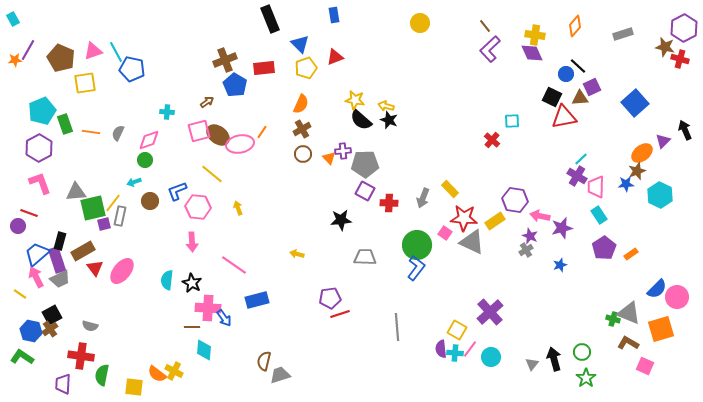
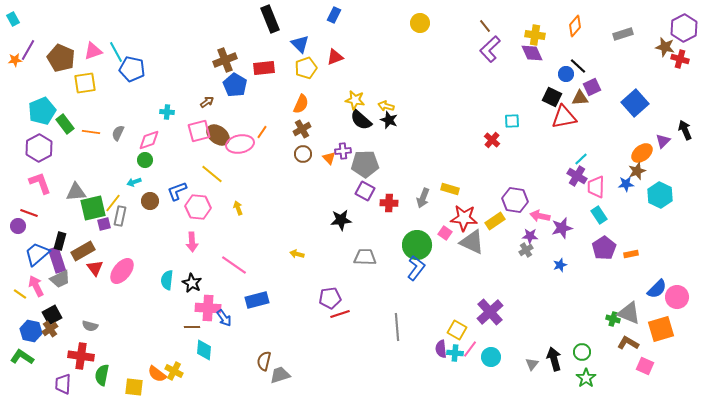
blue rectangle at (334, 15): rotated 35 degrees clockwise
green rectangle at (65, 124): rotated 18 degrees counterclockwise
yellow rectangle at (450, 189): rotated 30 degrees counterclockwise
purple star at (530, 236): rotated 21 degrees counterclockwise
orange rectangle at (631, 254): rotated 24 degrees clockwise
pink arrow at (36, 277): moved 9 px down
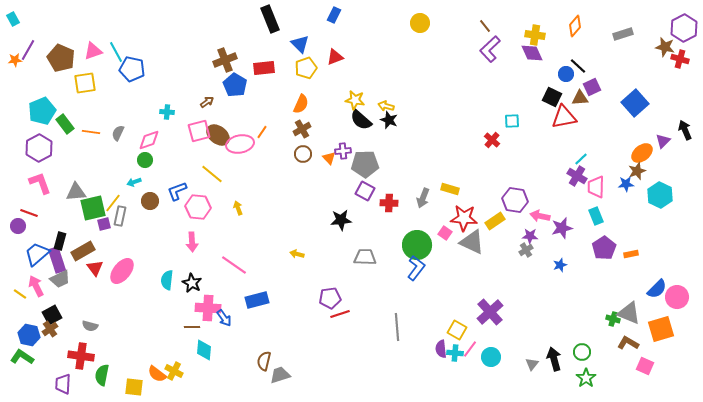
cyan rectangle at (599, 215): moved 3 px left, 1 px down; rotated 12 degrees clockwise
blue hexagon at (31, 331): moved 2 px left, 4 px down
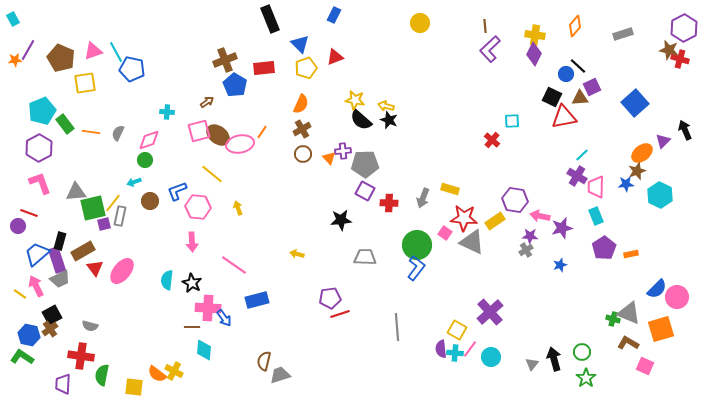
brown line at (485, 26): rotated 32 degrees clockwise
brown star at (665, 47): moved 4 px right, 3 px down
purple diamond at (532, 53): moved 2 px right, 1 px down; rotated 50 degrees clockwise
cyan line at (581, 159): moved 1 px right, 4 px up
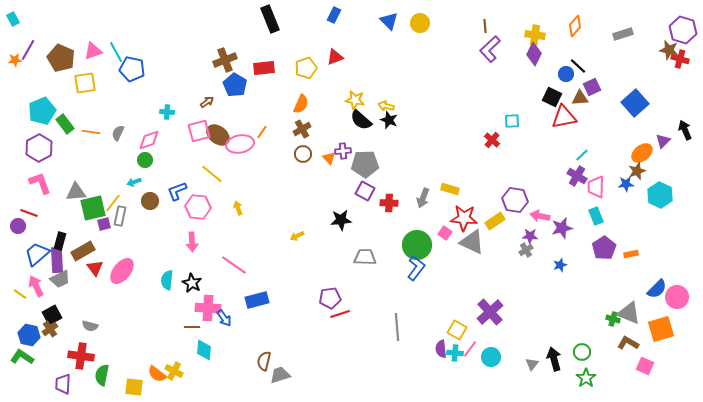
purple hexagon at (684, 28): moved 1 px left, 2 px down; rotated 16 degrees counterclockwise
blue triangle at (300, 44): moved 89 px right, 23 px up
yellow arrow at (297, 254): moved 18 px up; rotated 40 degrees counterclockwise
purple rectangle at (57, 260): rotated 15 degrees clockwise
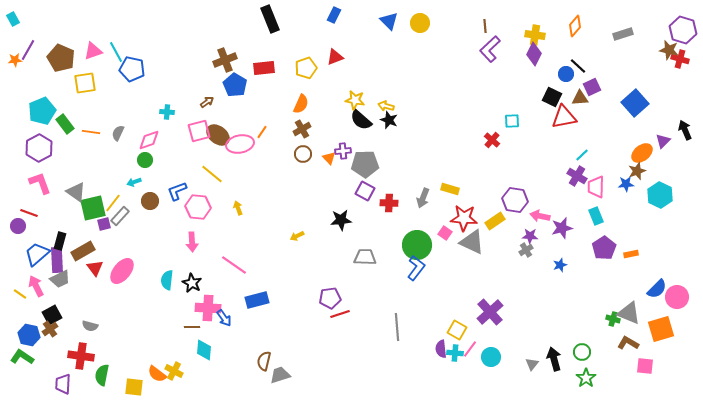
gray triangle at (76, 192): rotated 40 degrees clockwise
gray rectangle at (120, 216): rotated 30 degrees clockwise
pink square at (645, 366): rotated 18 degrees counterclockwise
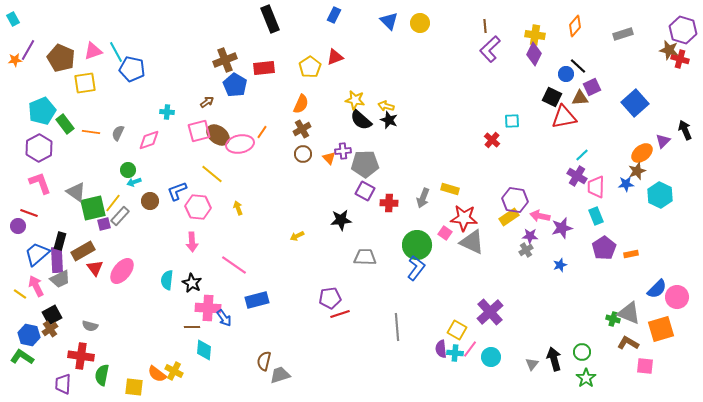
yellow pentagon at (306, 68): moved 4 px right, 1 px up; rotated 15 degrees counterclockwise
green circle at (145, 160): moved 17 px left, 10 px down
yellow rectangle at (495, 221): moved 14 px right, 4 px up
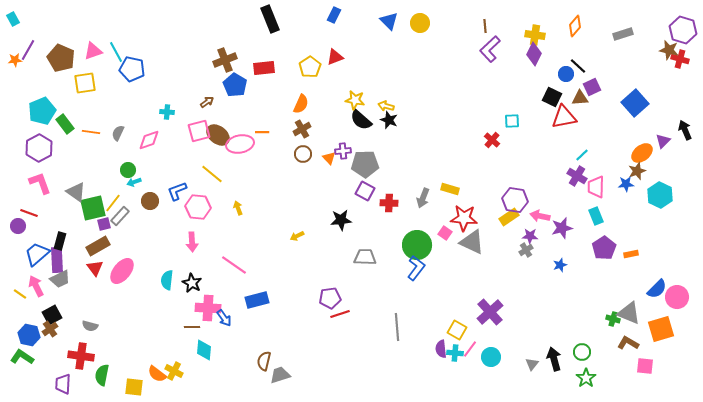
orange line at (262, 132): rotated 56 degrees clockwise
brown rectangle at (83, 251): moved 15 px right, 5 px up
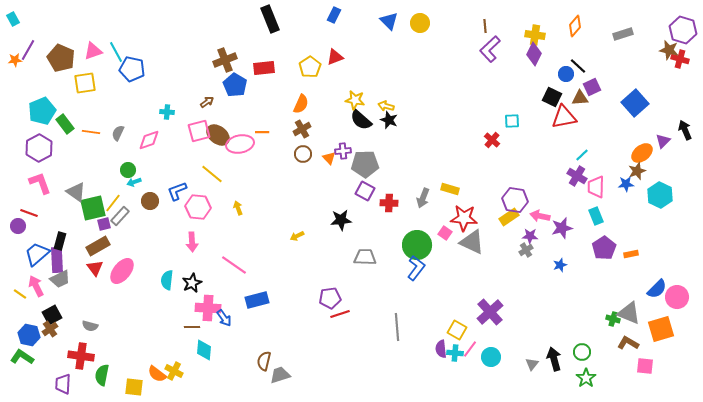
black star at (192, 283): rotated 18 degrees clockwise
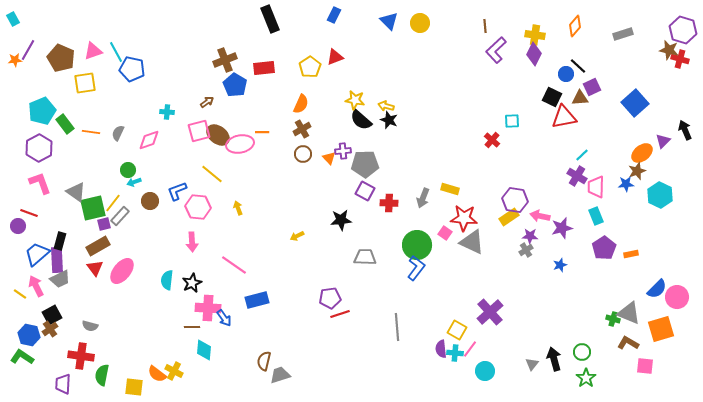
purple L-shape at (490, 49): moved 6 px right, 1 px down
cyan circle at (491, 357): moved 6 px left, 14 px down
